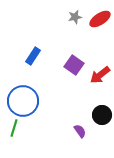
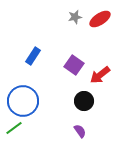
black circle: moved 18 px left, 14 px up
green line: rotated 36 degrees clockwise
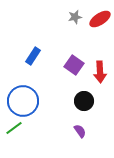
red arrow: moved 3 px up; rotated 55 degrees counterclockwise
